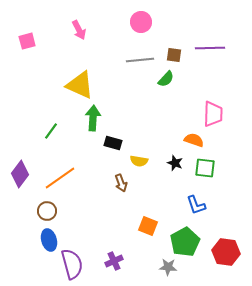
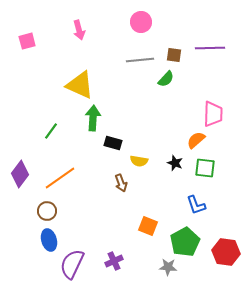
pink arrow: rotated 12 degrees clockwise
orange semicircle: moved 2 px right; rotated 60 degrees counterclockwise
purple semicircle: rotated 140 degrees counterclockwise
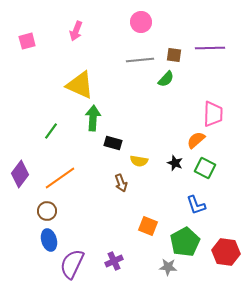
pink arrow: moved 3 px left, 1 px down; rotated 36 degrees clockwise
green square: rotated 20 degrees clockwise
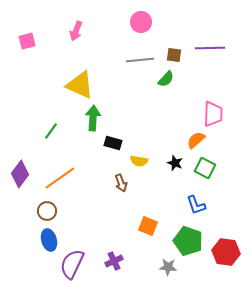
green pentagon: moved 3 px right, 1 px up; rotated 24 degrees counterclockwise
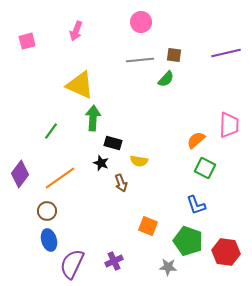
purple line: moved 16 px right, 5 px down; rotated 12 degrees counterclockwise
pink trapezoid: moved 16 px right, 11 px down
black star: moved 74 px left
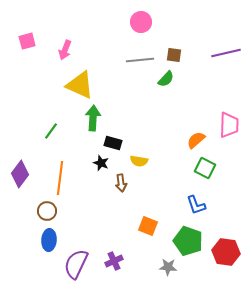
pink arrow: moved 11 px left, 19 px down
orange line: rotated 48 degrees counterclockwise
brown arrow: rotated 12 degrees clockwise
blue ellipse: rotated 20 degrees clockwise
purple semicircle: moved 4 px right
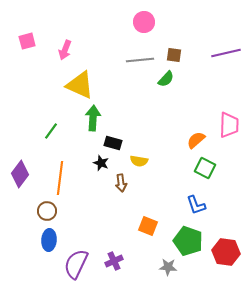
pink circle: moved 3 px right
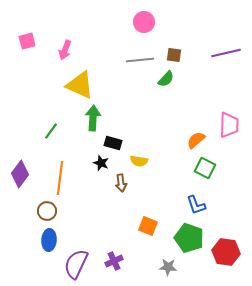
green pentagon: moved 1 px right, 3 px up
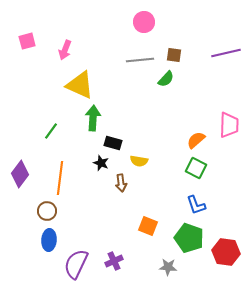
green square: moved 9 px left
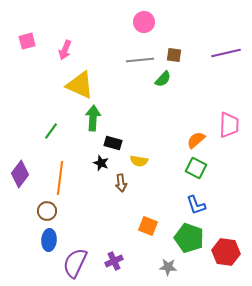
green semicircle: moved 3 px left
purple semicircle: moved 1 px left, 1 px up
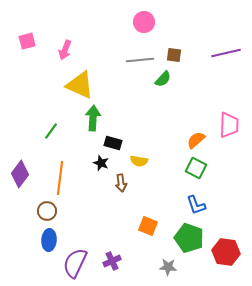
purple cross: moved 2 px left
